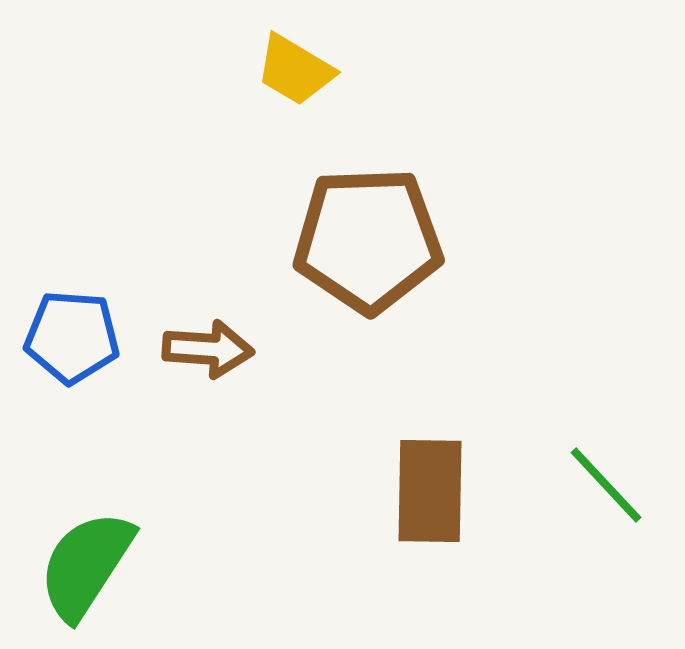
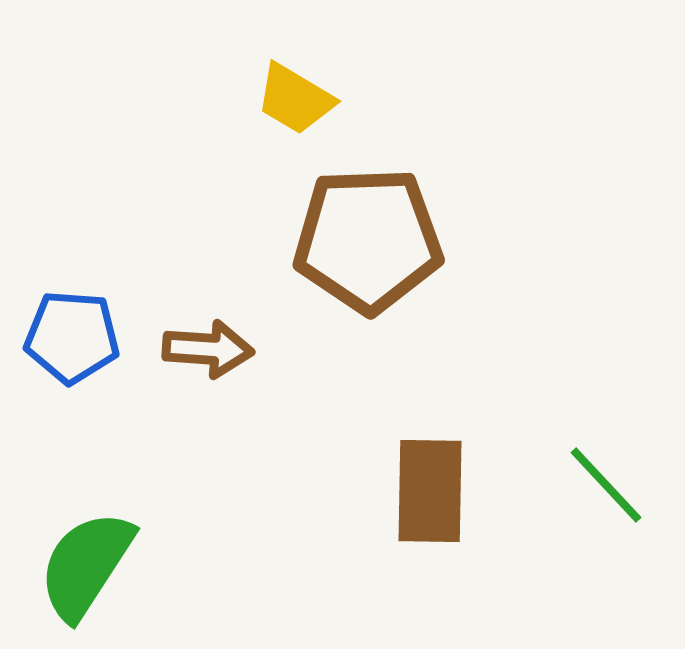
yellow trapezoid: moved 29 px down
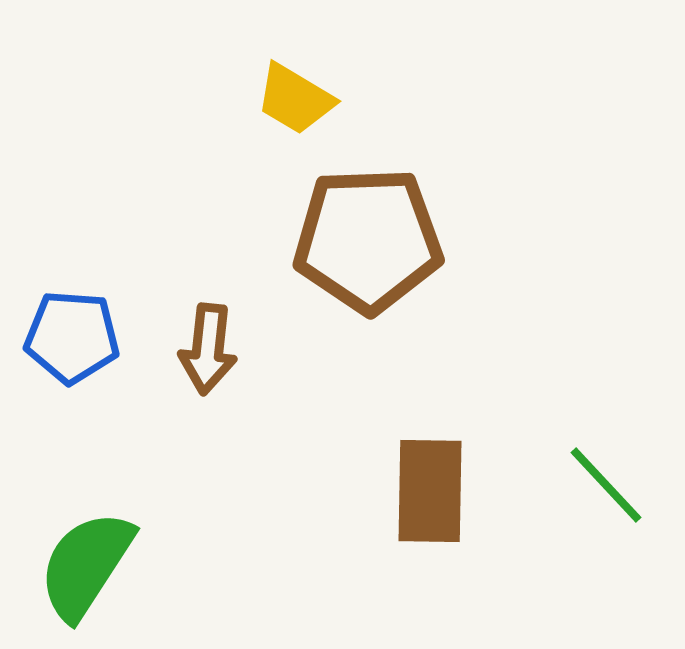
brown arrow: rotated 92 degrees clockwise
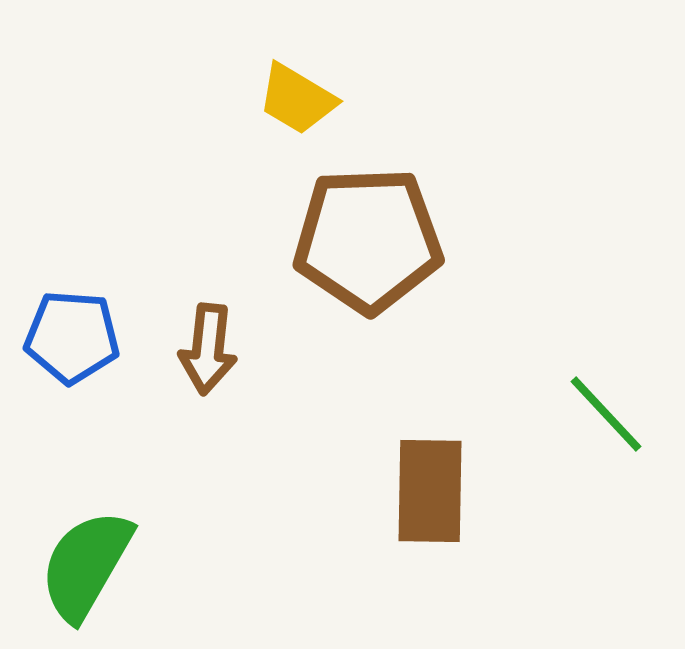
yellow trapezoid: moved 2 px right
green line: moved 71 px up
green semicircle: rotated 3 degrees counterclockwise
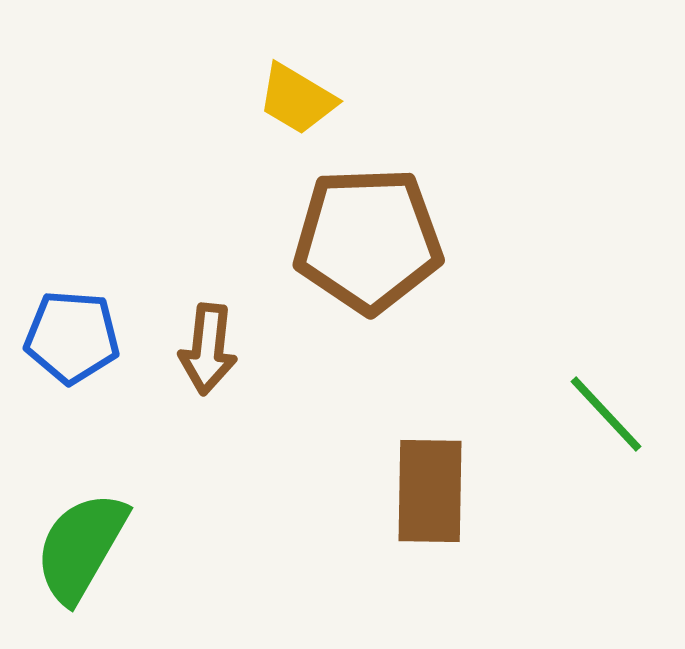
green semicircle: moved 5 px left, 18 px up
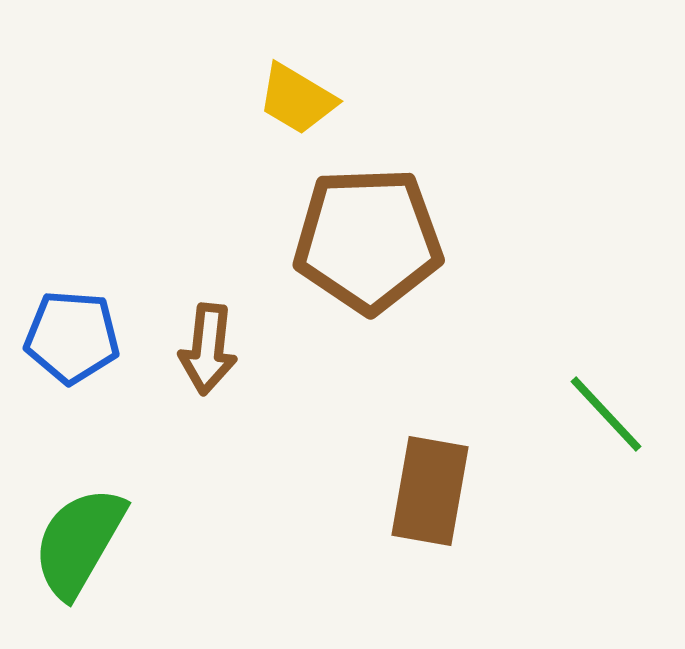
brown rectangle: rotated 9 degrees clockwise
green semicircle: moved 2 px left, 5 px up
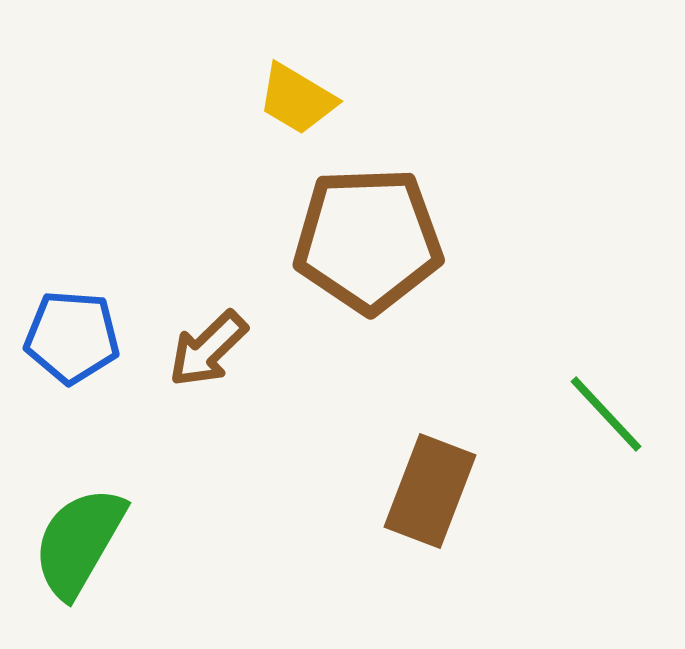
brown arrow: rotated 40 degrees clockwise
brown rectangle: rotated 11 degrees clockwise
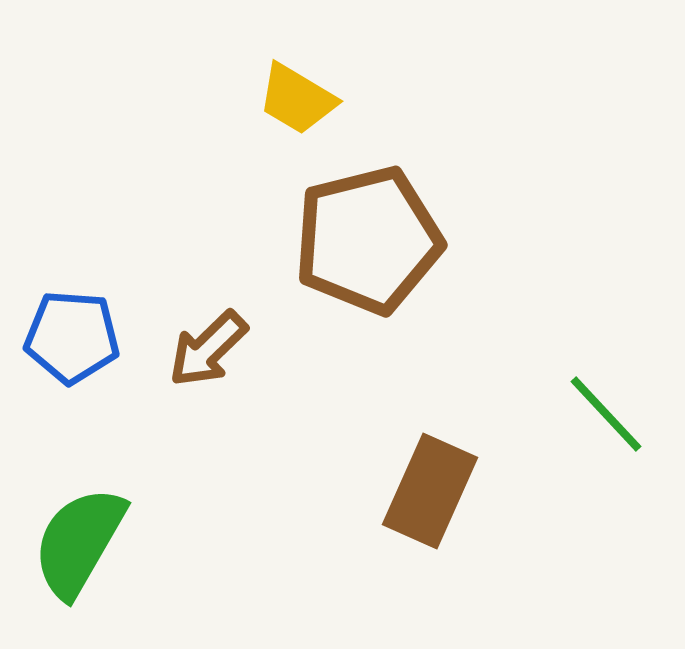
brown pentagon: rotated 12 degrees counterclockwise
brown rectangle: rotated 3 degrees clockwise
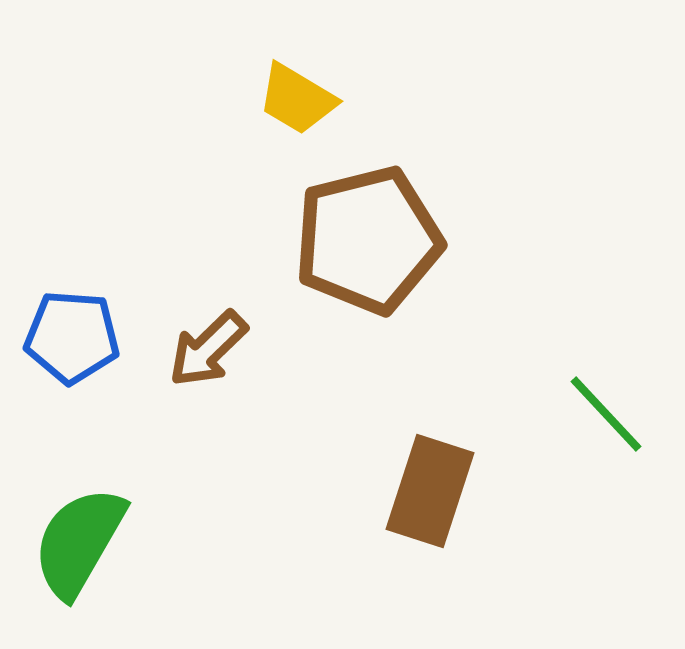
brown rectangle: rotated 6 degrees counterclockwise
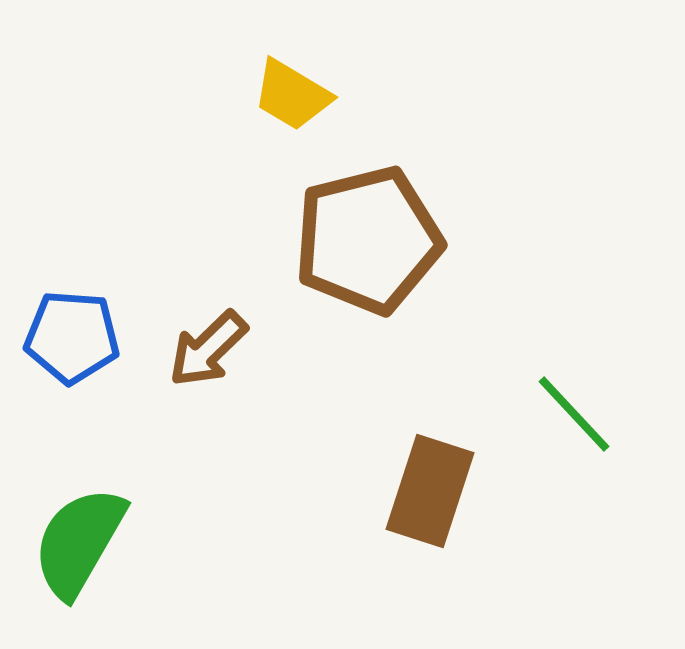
yellow trapezoid: moved 5 px left, 4 px up
green line: moved 32 px left
